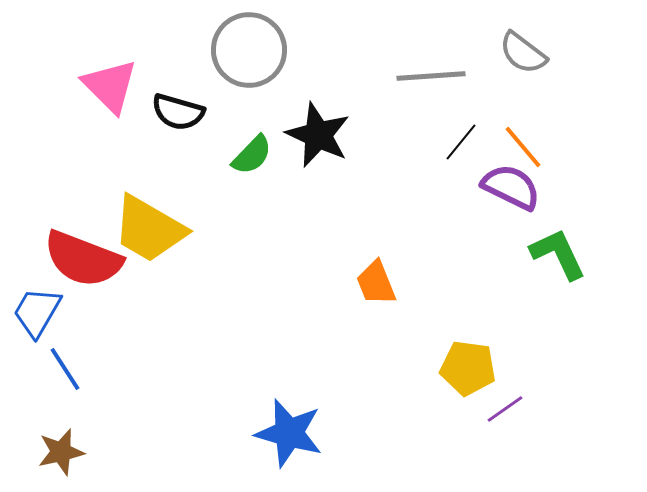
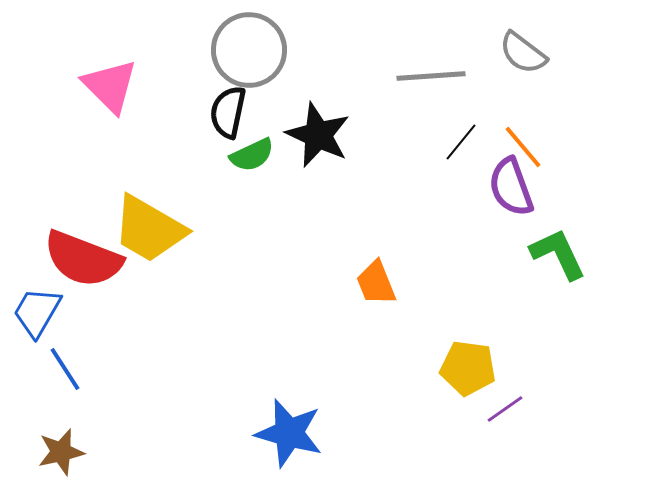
black semicircle: moved 50 px right; rotated 86 degrees clockwise
green semicircle: rotated 21 degrees clockwise
purple semicircle: rotated 136 degrees counterclockwise
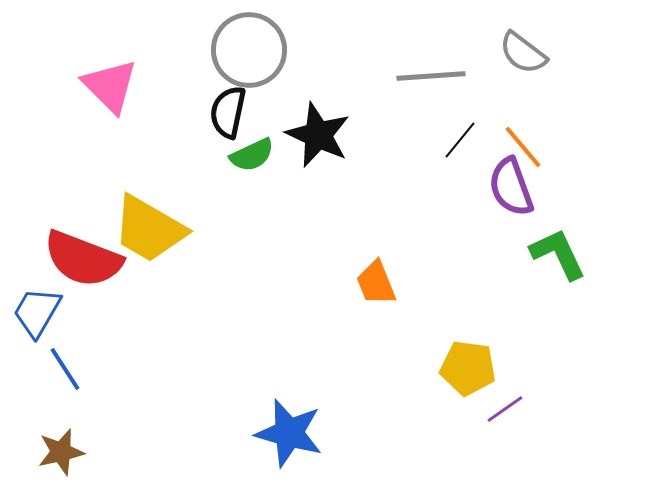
black line: moved 1 px left, 2 px up
